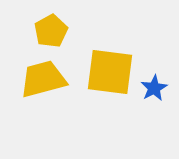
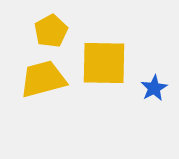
yellow square: moved 6 px left, 9 px up; rotated 6 degrees counterclockwise
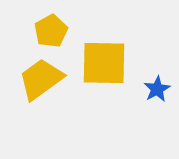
yellow trapezoid: moved 2 px left; rotated 21 degrees counterclockwise
blue star: moved 3 px right, 1 px down
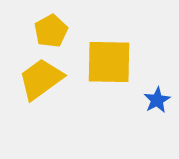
yellow square: moved 5 px right, 1 px up
blue star: moved 11 px down
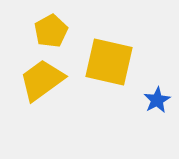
yellow square: rotated 12 degrees clockwise
yellow trapezoid: moved 1 px right, 1 px down
